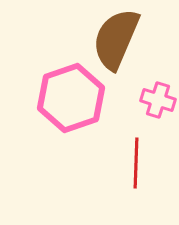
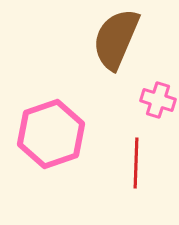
pink hexagon: moved 20 px left, 36 px down
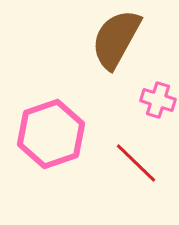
brown semicircle: rotated 6 degrees clockwise
red line: rotated 48 degrees counterclockwise
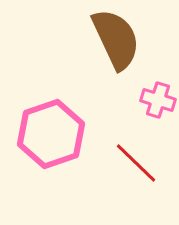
brown semicircle: rotated 126 degrees clockwise
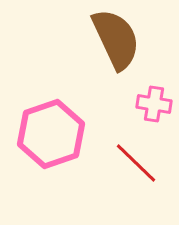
pink cross: moved 4 px left, 4 px down; rotated 8 degrees counterclockwise
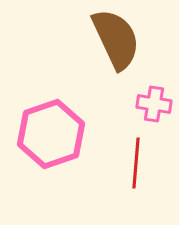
red line: rotated 51 degrees clockwise
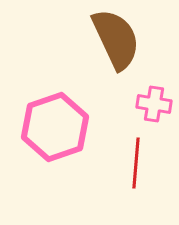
pink hexagon: moved 4 px right, 7 px up
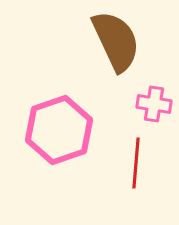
brown semicircle: moved 2 px down
pink hexagon: moved 4 px right, 3 px down
